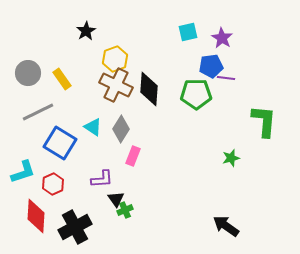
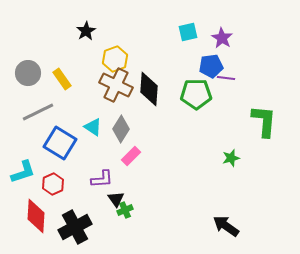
pink rectangle: moved 2 px left; rotated 24 degrees clockwise
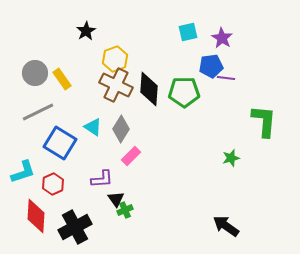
gray circle: moved 7 px right
green pentagon: moved 12 px left, 2 px up
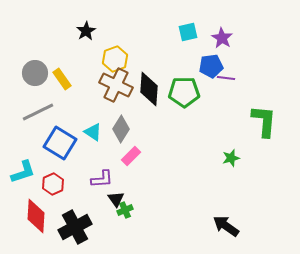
cyan triangle: moved 5 px down
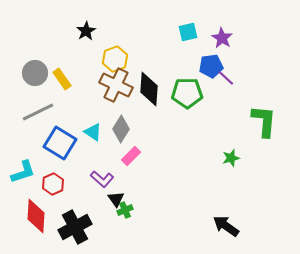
purple line: rotated 36 degrees clockwise
green pentagon: moved 3 px right, 1 px down
purple L-shape: rotated 45 degrees clockwise
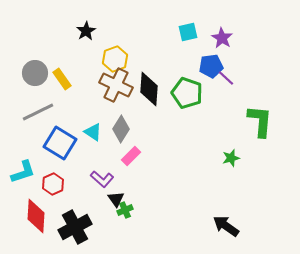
green pentagon: rotated 20 degrees clockwise
green L-shape: moved 4 px left
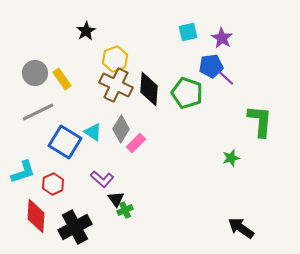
blue square: moved 5 px right, 1 px up
pink rectangle: moved 5 px right, 13 px up
black arrow: moved 15 px right, 2 px down
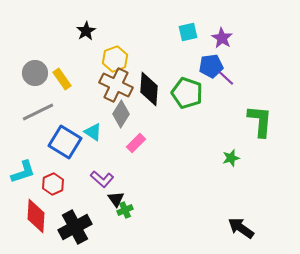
gray diamond: moved 15 px up
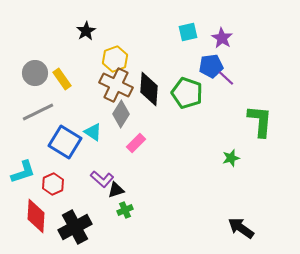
black triangle: moved 9 px up; rotated 48 degrees clockwise
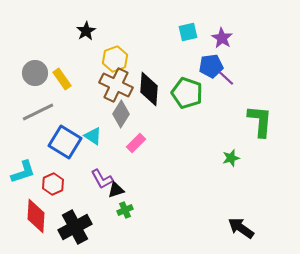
cyan triangle: moved 4 px down
purple L-shape: rotated 20 degrees clockwise
